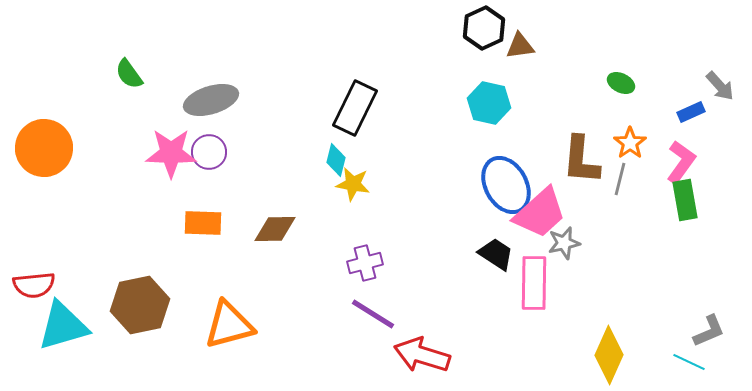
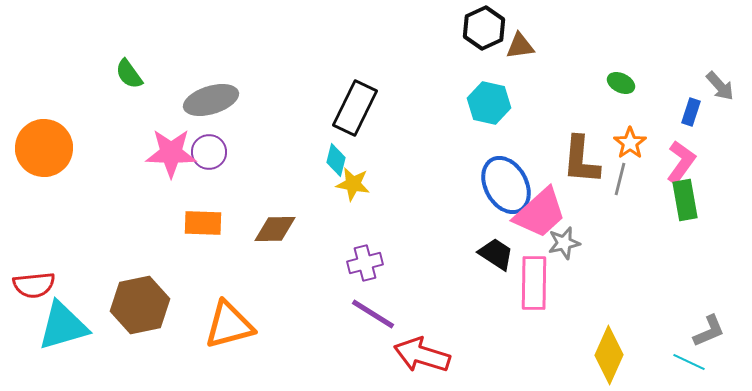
blue rectangle: rotated 48 degrees counterclockwise
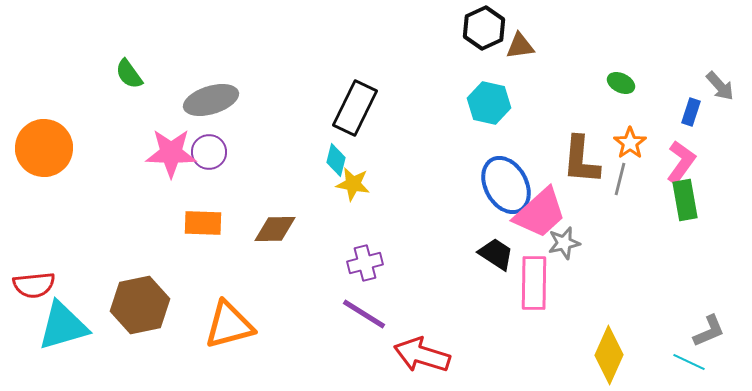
purple line: moved 9 px left
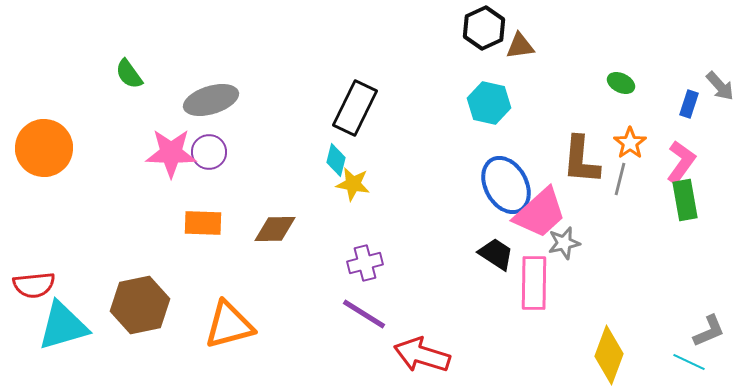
blue rectangle: moved 2 px left, 8 px up
yellow diamond: rotated 4 degrees counterclockwise
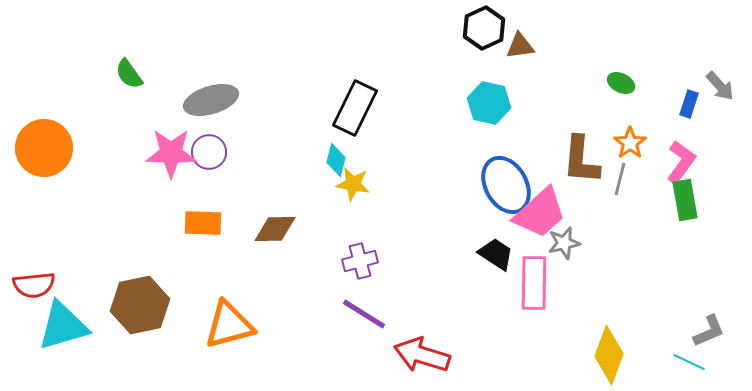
purple cross: moved 5 px left, 2 px up
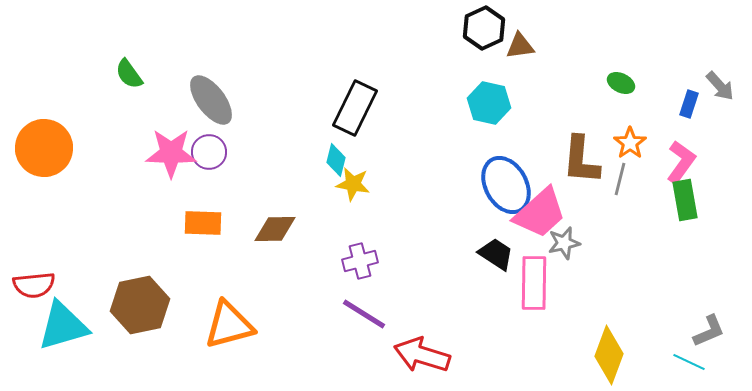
gray ellipse: rotated 70 degrees clockwise
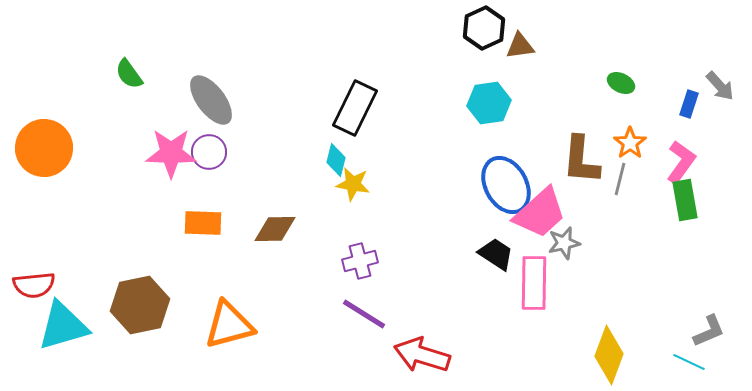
cyan hexagon: rotated 21 degrees counterclockwise
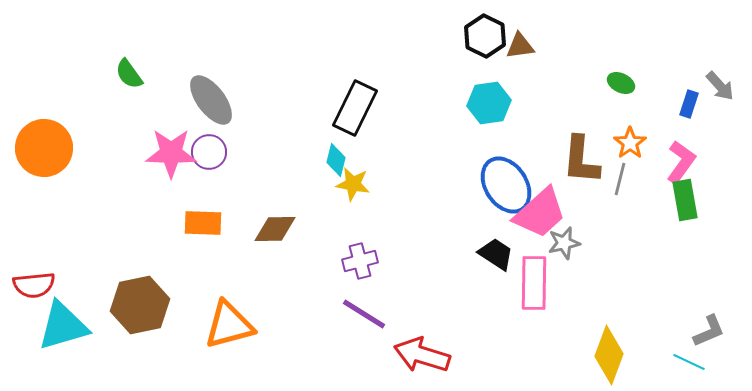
black hexagon: moved 1 px right, 8 px down; rotated 9 degrees counterclockwise
blue ellipse: rotated 4 degrees counterclockwise
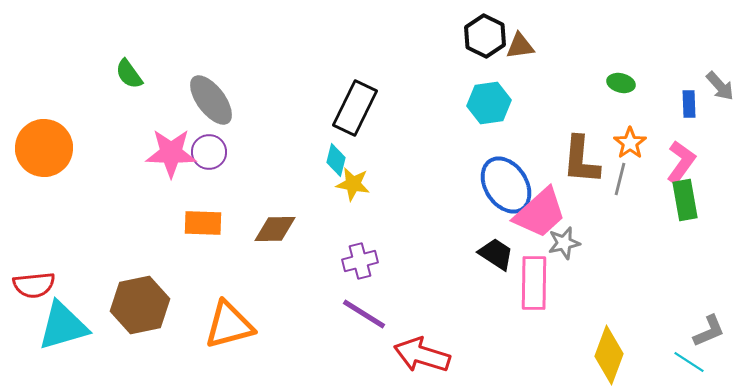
green ellipse: rotated 12 degrees counterclockwise
blue rectangle: rotated 20 degrees counterclockwise
cyan line: rotated 8 degrees clockwise
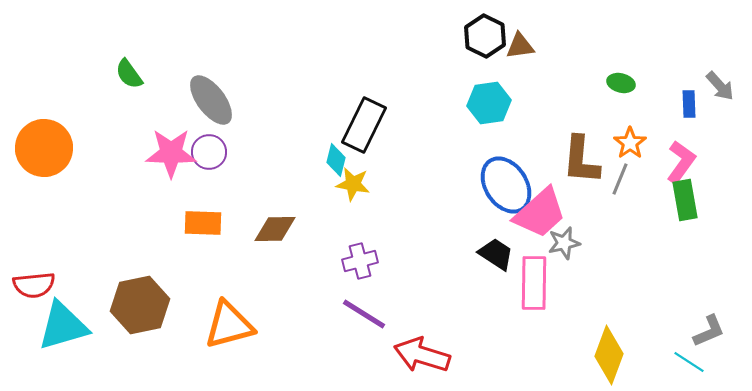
black rectangle: moved 9 px right, 17 px down
gray line: rotated 8 degrees clockwise
